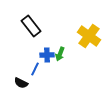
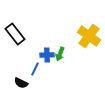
black rectangle: moved 16 px left, 8 px down
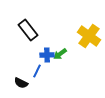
black rectangle: moved 13 px right, 4 px up
green arrow: rotated 32 degrees clockwise
blue line: moved 2 px right, 2 px down
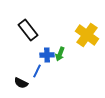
yellow cross: moved 2 px left, 1 px up
green arrow: rotated 32 degrees counterclockwise
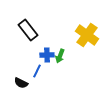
green arrow: moved 2 px down
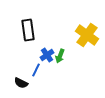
black rectangle: rotated 30 degrees clockwise
blue cross: rotated 32 degrees counterclockwise
blue line: moved 1 px left, 1 px up
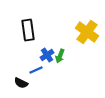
yellow cross: moved 3 px up
blue line: rotated 40 degrees clockwise
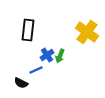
black rectangle: rotated 15 degrees clockwise
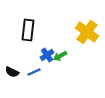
green arrow: rotated 40 degrees clockwise
blue line: moved 2 px left, 2 px down
black semicircle: moved 9 px left, 11 px up
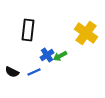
yellow cross: moved 1 px left, 1 px down
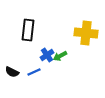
yellow cross: rotated 30 degrees counterclockwise
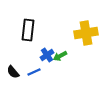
yellow cross: rotated 15 degrees counterclockwise
black semicircle: moved 1 px right; rotated 24 degrees clockwise
